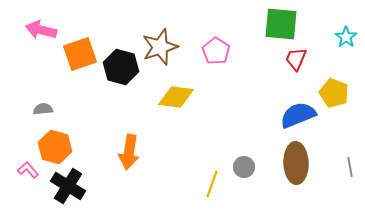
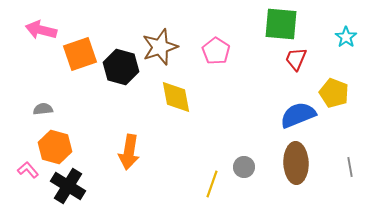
yellow diamond: rotated 72 degrees clockwise
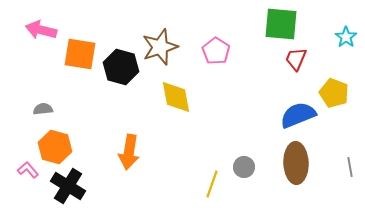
orange square: rotated 28 degrees clockwise
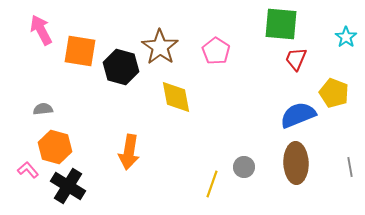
pink arrow: rotated 48 degrees clockwise
brown star: rotated 18 degrees counterclockwise
orange square: moved 3 px up
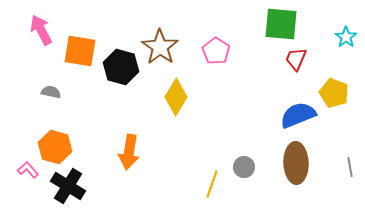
yellow diamond: rotated 42 degrees clockwise
gray semicircle: moved 8 px right, 17 px up; rotated 18 degrees clockwise
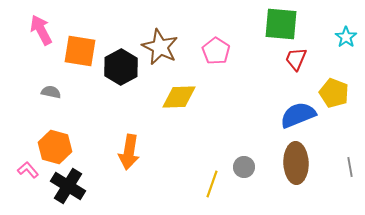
brown star: rotated 9 degrees counterclockwise
black hexagon: rotated 16 degrees clockwise
yellow diamond: moved 3 px right; rotated 57 degrees clockwise
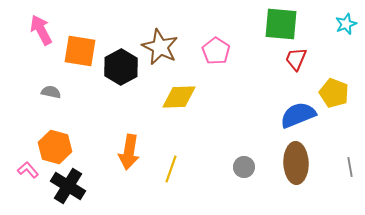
cyan star: moved 13 px up; rotated 15 degrees clockwise
yellow line: moved 41 px left, 15 px up
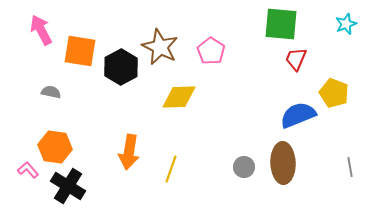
pink pentagon: moved 5 px left
orange hexagon: rotated 8 degrees counterclockwise
brown ellipse: moved 13 px left
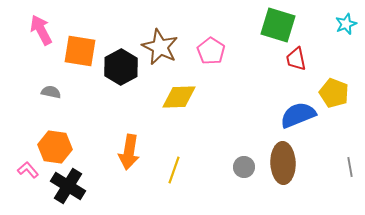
green square: moved 3 px left, 1 px down; rotated 12 degrees clockwise
red trapezoid: rotated 35 degrees counterclockwise
yellow line: moved 3 px right, 1 px down
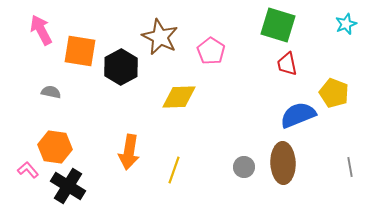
brown star: moved 10 px up
red trapezoid: moved 9 px left, 5 px down
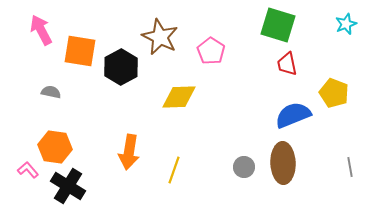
blue semicircle: moved 5 px left
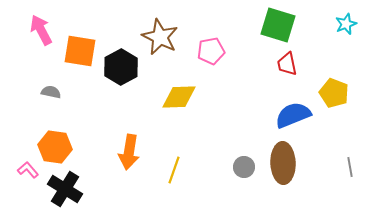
pink pentagon: rotated 28 degrees clockwise
black cross: moved 3 px left, 3 px down
